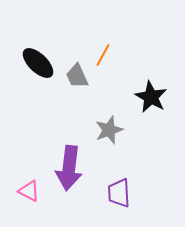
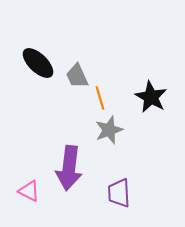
orange line: moved 3 px left, 43 px down; rotated 45 degrees counterclockwise
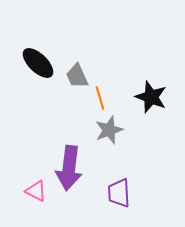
black star: rotated 8 degrees counterclockwise
pink triangle: moved 7 px right
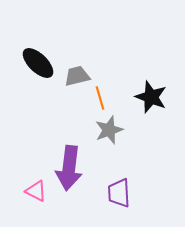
gray trapezoid: rotated 100 degrees clockwise
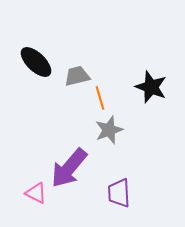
black ellipse: moved 2 px left, 1 px up
black star: moved 10 px up
purple arrow: rotated 33 degrees clockwise
pink triangle: moved 2 px down
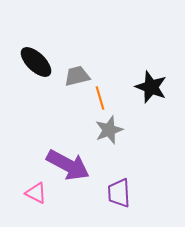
purple arrow: moved 1 px left, 3 px up; rotated 102 degrees counterclockwise
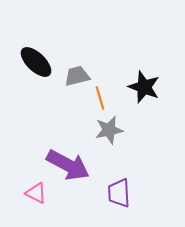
black star: moved 7 px left
gray star: rotated 8 degrees clockwise
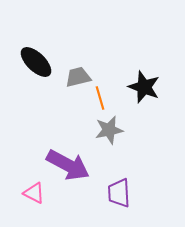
gray trapezoid: moved 1 px right, 1 px down
pink triangle: moved 2 px left
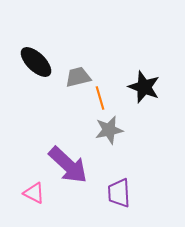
purple arrow: rotated 15 degrees clockwise
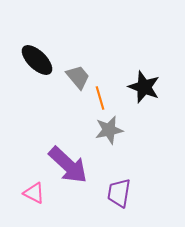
black ellipse: moved 1 px right, 2 px up
gray trapezoid: rotated 64 degrees clockwise
purple trapezoid: rotated 12 degrees clockwise
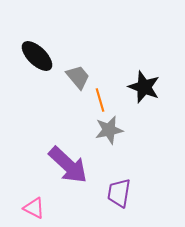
black ellipse: moved 4 px up
orange line: moved 2 px down
pink triangle: moved 15 px down
